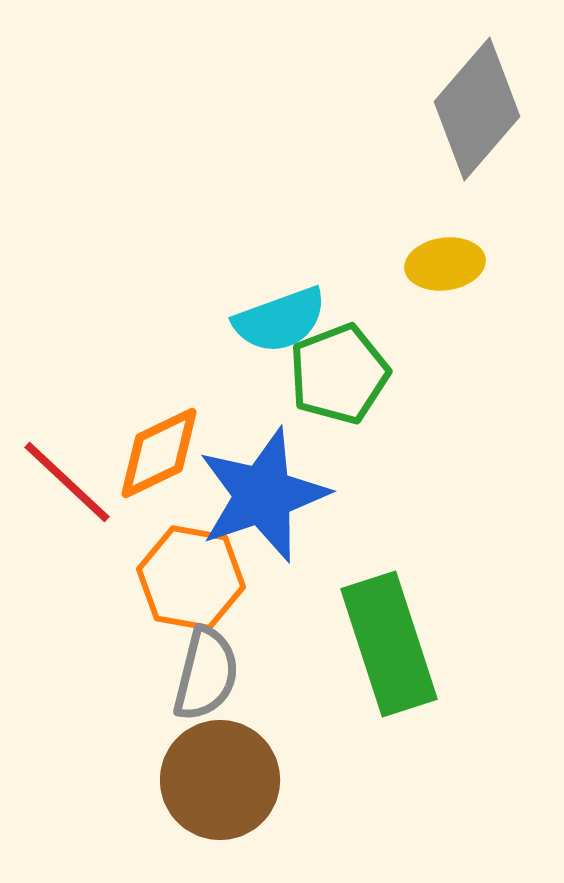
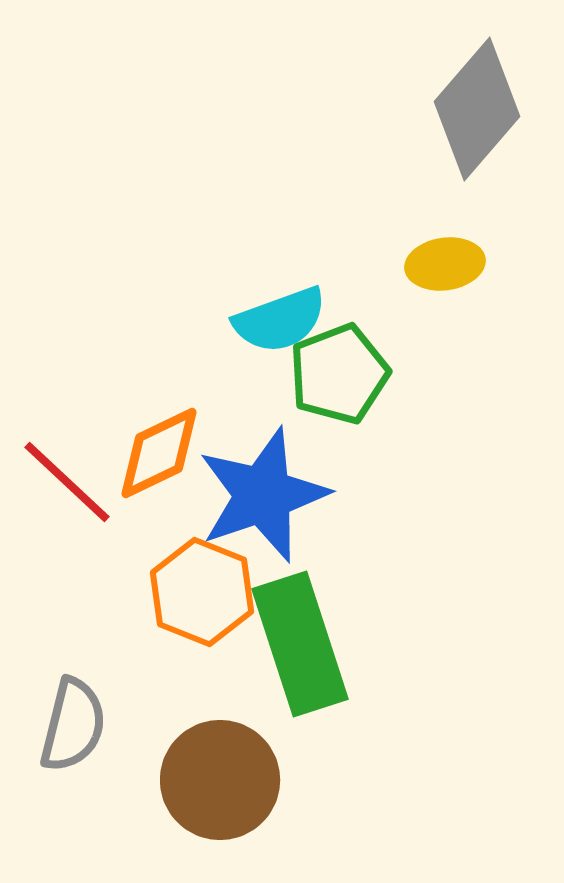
orange hexagon: moved 11 px right, 14 px down; rotated 12 degrees clockwise
green rectangle: moved 89 px left
gray semicircle: moved 133 px left, 51 px down
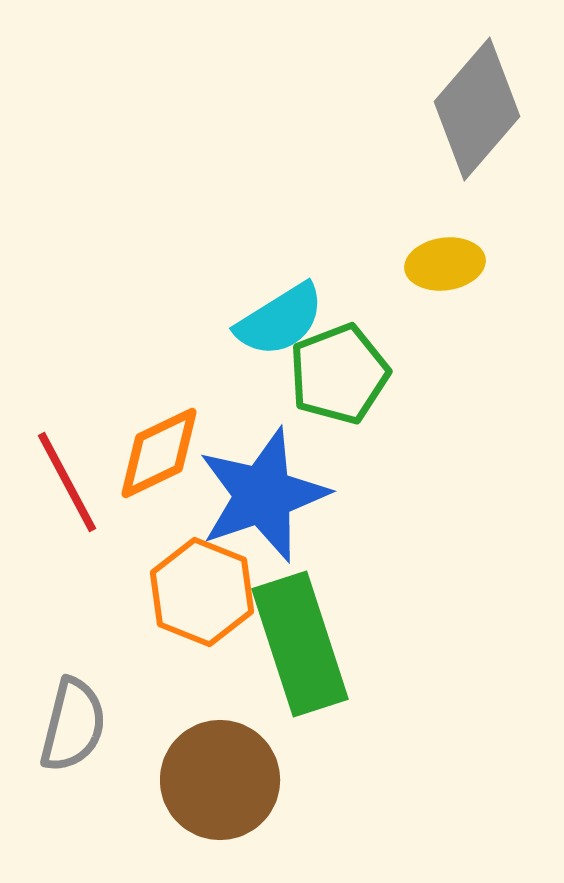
cyan semicircle: rotated 12 degrees counterclockwise
red line: rotated 19 degrees clockwise
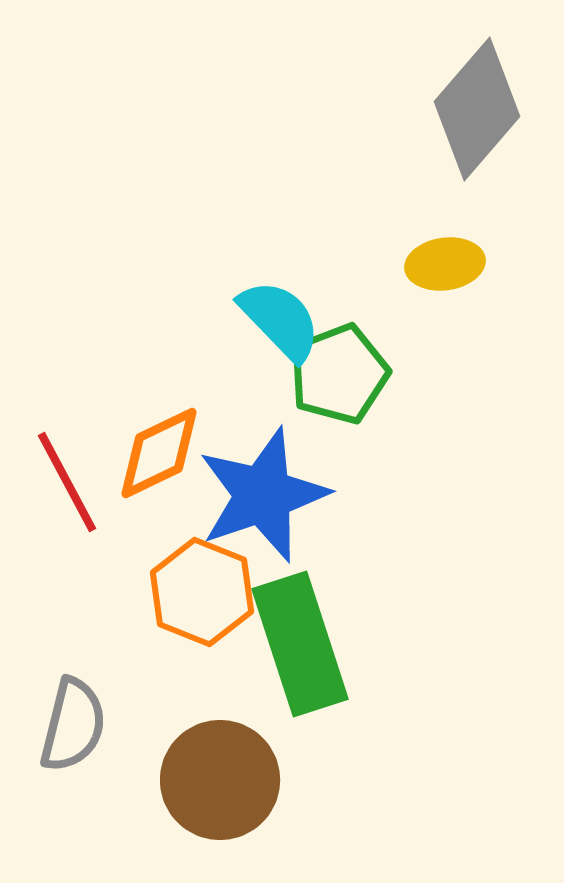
cyan semicircle: rotated 102 degrees counterclockwise
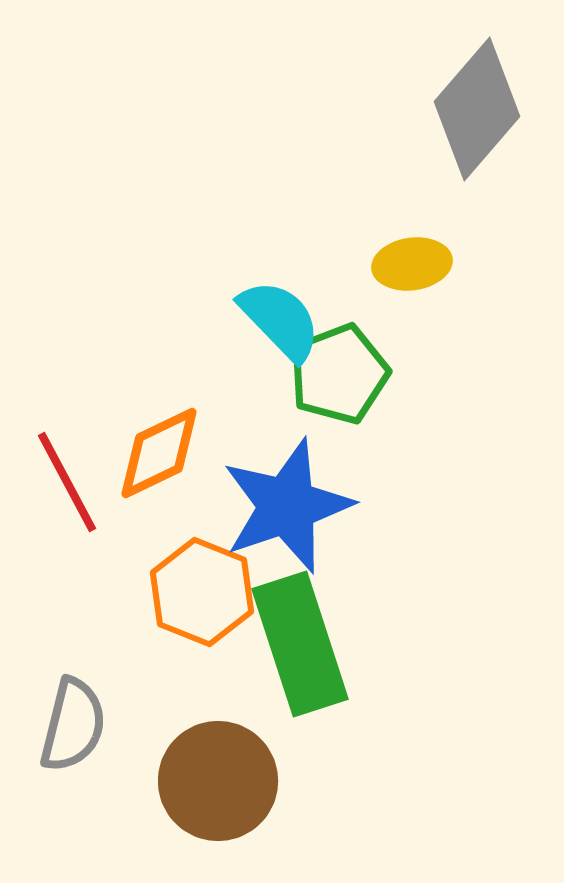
yellow ellipse: moved 33 px left
blue star: moved 24 px right, 11 px down
brown circle: moved 2 px left, 1 px down
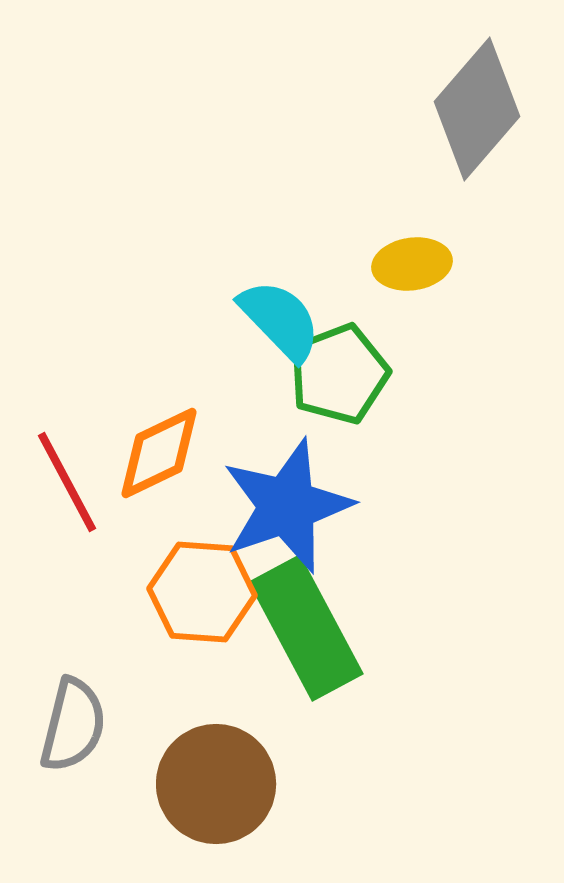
orange hexagon: rotated 18 degrees counterclockwise
green rectangle: moved 6 px right, 16 px up; rotated 10 degrees counterclockwise
brown circle: moved 2 px left, 3 px down
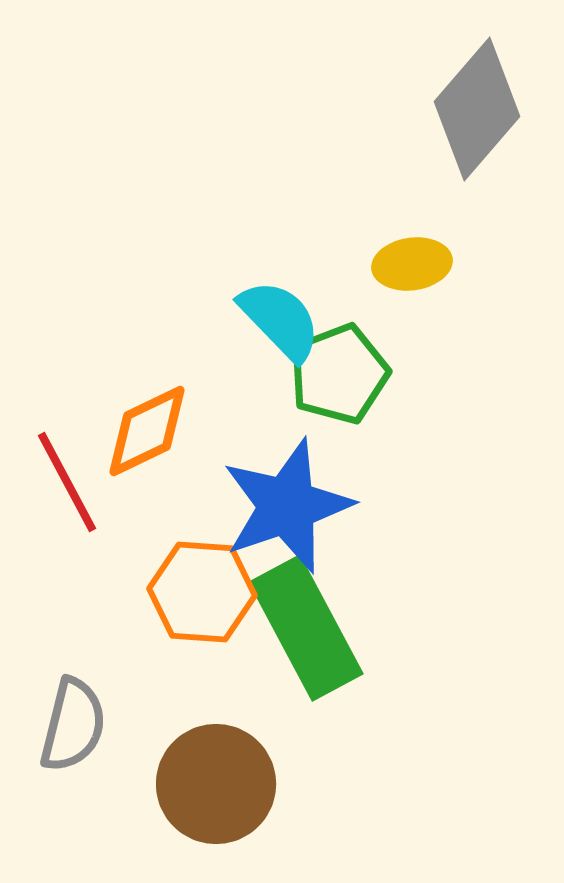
orange diamond: moved 12 px left, 22 px up
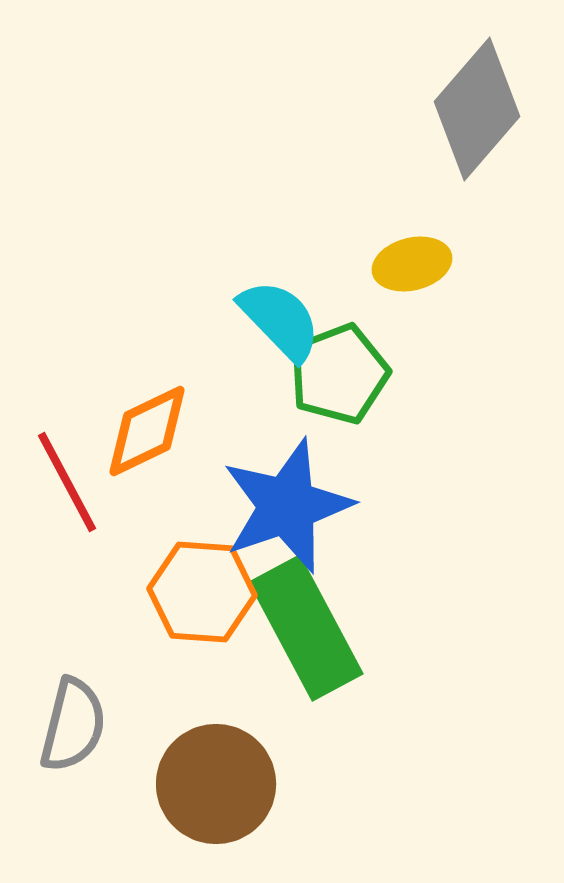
yellow ellipse: rotated 6 degrees counterclockwise
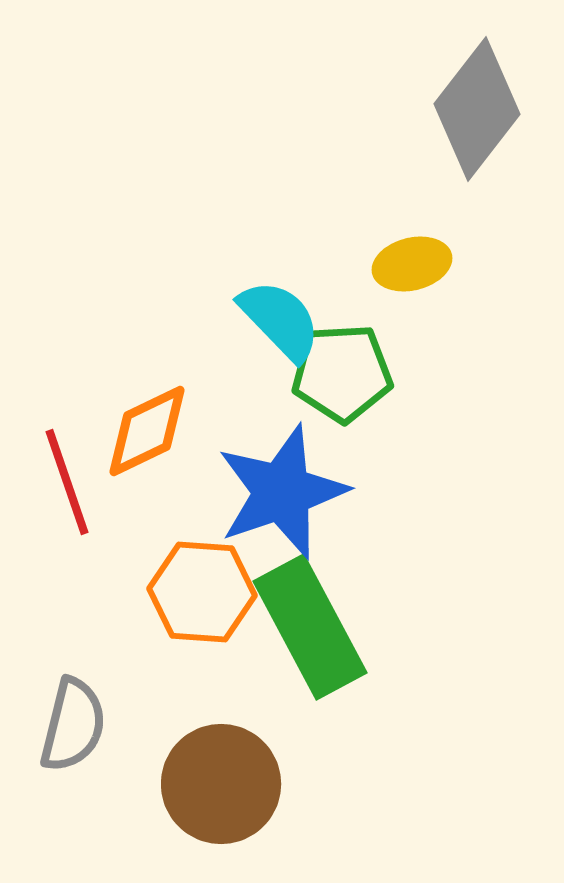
gray diamond: rotated 3 degrees counterclockwise
green pentagon: moved 3 px right, 1 px up; rotated 18 degrees clockwise
red line: rotated 9 degrees clockwise
blue star: moved 5 px left, 14 px up
green rectangle: moved 4 px right, 1 px up
brown circle: moved 5 px right
